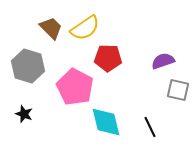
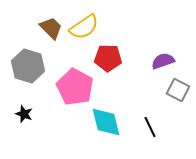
yellow semicircle: moved 1 px left, 1 px up
gray square: rotated 15 degrees clockwise
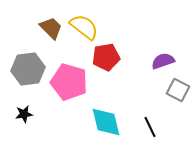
yellow semicircle: rotated 108 degrees counterclockwise
red pentagon: moved 2 px left, 1 px up; rotated 12 degrees counterclockwise
gray hexagon: moved 3 px down; rotated 24 degrees counterclockwise
pink pentagon: moved 6 px left, 5 px up; rotated 12 degrees counterclockwise
black star: rotated 30 degrees counterclockwise
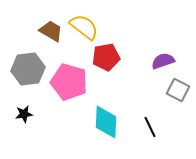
brown trapezoid: moved 3 px down; rotated 15 degrees counterclockwise
cyan diamond: rotated 16 degrees clockwise
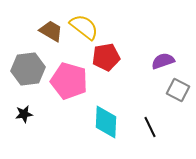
pink pentagon: moved 1 px up
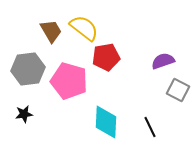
yellow semicircle: moved 1 px down
brown trapezoid: rotated 30 degrees clockwise
